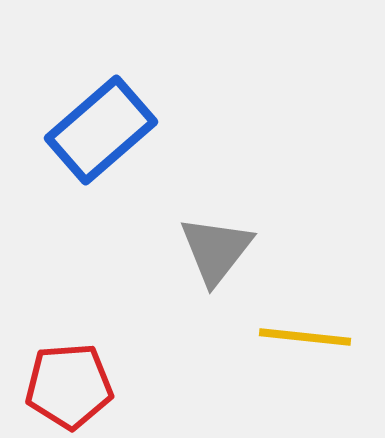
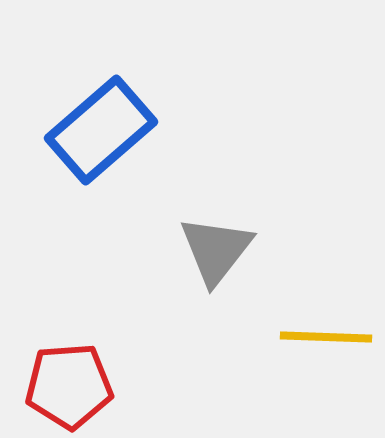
yellow line: moved 21 px right; rotated 4 degrees counterclockwise
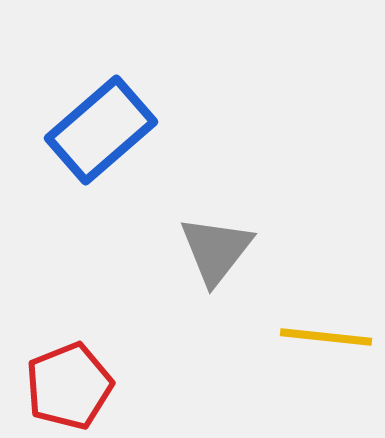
yellow line: rotated 4 degrees clockwise
red pentagon: rotated 18 degrees counterclockwise
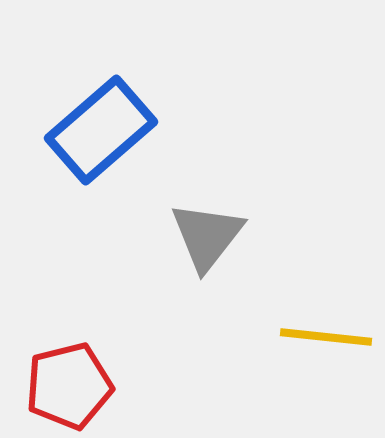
gray triangle: moved 9 px left, 14 px up
red pentagon: rotated 8 degrees clockwise
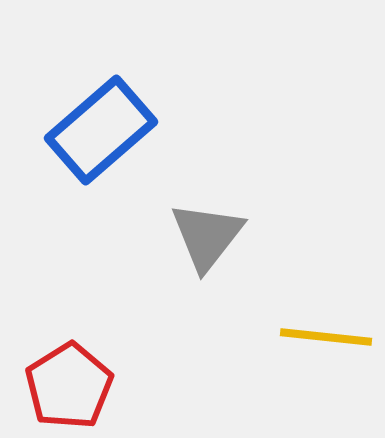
red pentagon: rotated 18 degrees counterclockwise
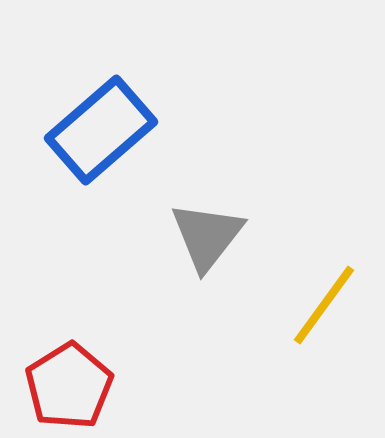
yellow line: moved 2 px left, 32 px up; rotated 60 degrees counterclockwise
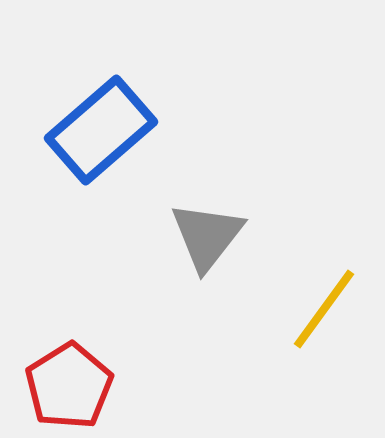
yellow line: moved 4 px down
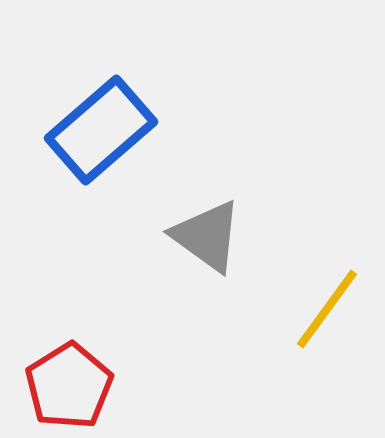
gray triangle: rotated 32 degrees counterclockwise
yellow line: moved 3 px right
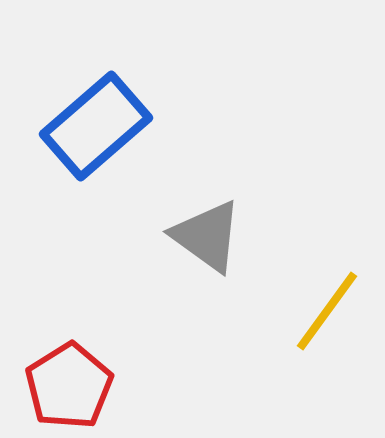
blue rectangle: moved 5 px left, 4 px up
yellow line: moved 2 px down
